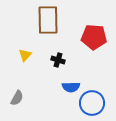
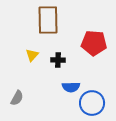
red pentagon: moved 6 px down
yellow triangle: moved 7 px right
black cross: rotated 16 degrees counterclockwise
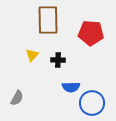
red pentagon: moved 3 px left, 10 px up
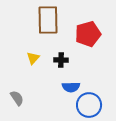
red pentagon: moved 3 px left, 1 px down; rotated 20 degrees counterclockwise
yellow triangle: moved 1 px right, 3 px down
black cross: moved 3 px right
gray semicircle: rotated 63 degrees counterclockwise
blue circle: moved 3 px left, 2 px down
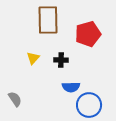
gray semicircle: moved 2 px left, 1 px down
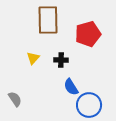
blue semicircle: rotated 60 degrees clockwise
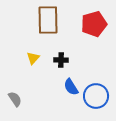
red pentagon: moved 6 px right, 10 px up
blue circle: moved 7 px right, 9 px up
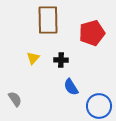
red pentagon: moved 2 px left, 9 px down
blue circle: moved 3 px right, 10 px down
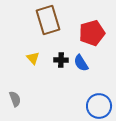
brown rectangle: rotated 16 degrees counterclockwise
yellow triangle: rotated 24 degrees counterclockwise
blue semicircle: moved 10 px right, 24 px up
gray semicircle: rotated 14 degrees clockwise
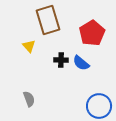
red pentagon: rotated 15 degrees counterclockwise
yellow triangle: moved 4 px left, 12 px up
blue semicircle: rotated 18 degrees counterclockwise
gray semicircle: moved 14 px right
